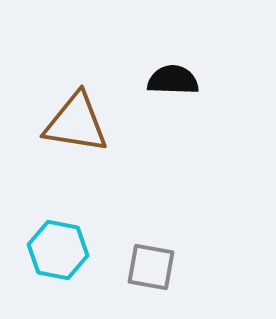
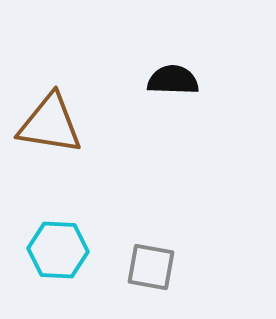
brown triangle: moved 26 px left, 1 px down
cyan hexagon: rotated 8 degrees counterclockwise
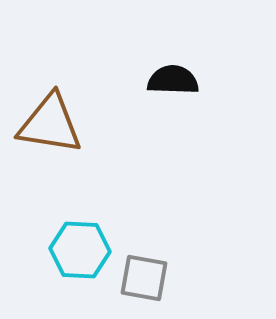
cyan hexagon: moved 22 px right
gray square: moved 7 px left, 11 px down
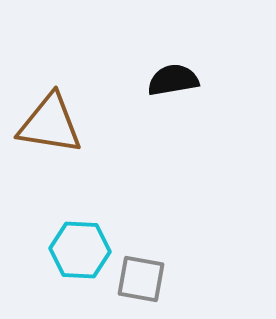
black semicircle: rotated 12 degrees counterclockwise
gray square: moved 3 px left, 1 px down
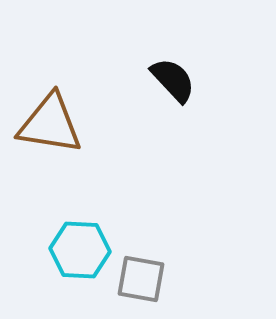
black semicircle: rotated 57 degrees clockwise
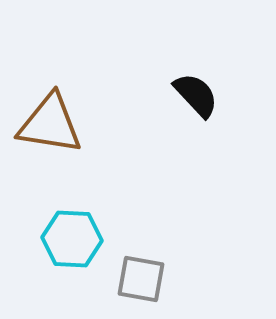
black semicircle: moved 23 px right, 15 px down
cyan hexagon: moved 8 px left, 11 px up
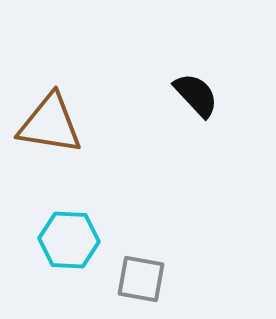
cyan hexagon: moved 3 px left, 1 px down
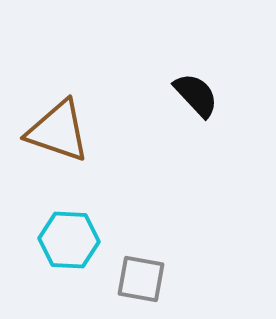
brown triangle: moved 8 px right, 7 px down; rotated 10 degrees clockwise
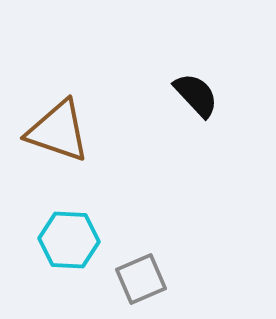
gray square: rotated 33 degrees counterclockwise
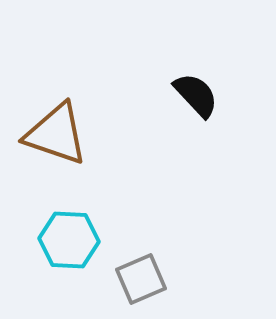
brown triangle: moved 2 px left, 3 px down
